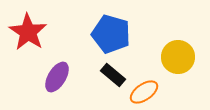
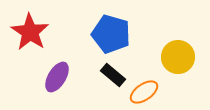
red star: moved 2 px right
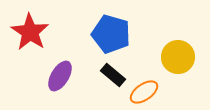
purple ellipse: moved 3 px right, 1 px up
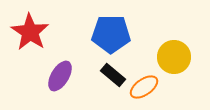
blue pentagon: rotated 15 degrees counterclockwise
yellow circle: moved 4 px left
orange ellipse: moved 5 px up
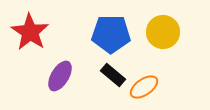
yellow circle: moved 11 px left, 25 px up
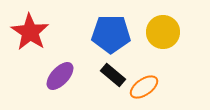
purple ellipse: rotated 12 degrees clockwise
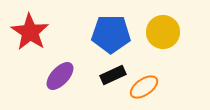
black rectangle: rotated 65 degrees counterclockwise
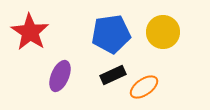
blue pentagon: rotated 9 degrees counterclockwise
purple ellipse: rotated 20 degrees counterclockwise
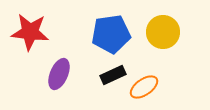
red star: rotated 27 degrees counterclockwise
purple ellipse: moved 1 px left, 2 px up
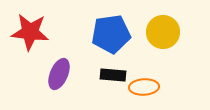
black rectangle: rotated 30 degrees clockwise
orange ellipse: rotated 32 degrees clockwise
